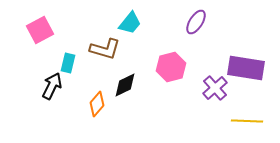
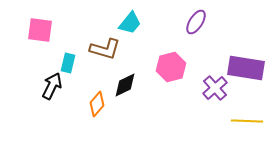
pink square: rotated 36 degrees clockwise
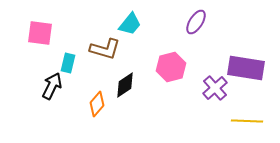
cyan trapezoid: moved 1 px down
pink square: moved 3 px down
black diamond: rotated 8 degrees counterclockwise
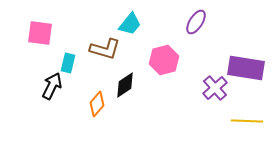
pink hexagon: moved 7 px left, 7 px up
